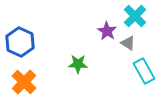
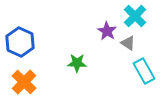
green star: moved 1 px left, 1 px up
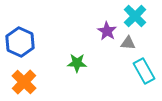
gray triangle: rotated 28 degrees counterclockwise
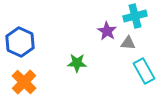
cyan cross: rotated 30 degrees clockwise
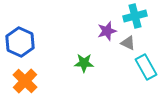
purple star: rotated 24 degrees clockwise
gray triangle: rotated 21 degrees clockwise
green star: moved 7 px right
cyan rectangle: moved 2 px right, 4 px up
orange cross: moved 1 px right, 1 px up
